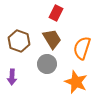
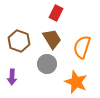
orange semicircle: moved 1 px up
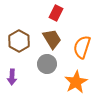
brown hexagon: rotated 10 degrees clockwise
orange star: rotated 20 degrees clockwise
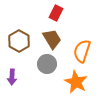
orange semicircle: moved 4 px down
orange star: rotated 15 degrees counterclockwise
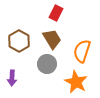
purple arrow: moved 1 px down
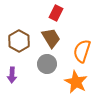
brown trapezoid: moved 1 px left, 1 px up
purple arrow: moved 3 px up
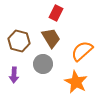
brown hexagon: rotated 15 degrees counterclockwise
orange semicircle: rotated 30 degrees clockwise
gray circle: moved 4 px left
purple arrow: moved 2 px right
